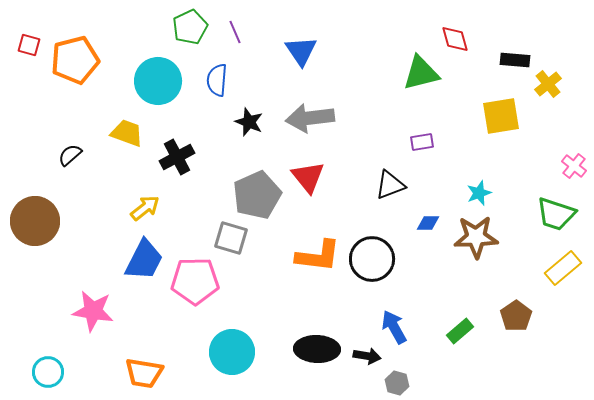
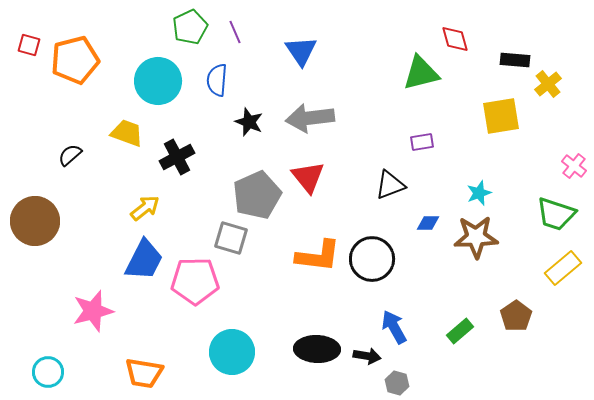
pink star at (93, 311): rotated 24 degrees counterclockwise
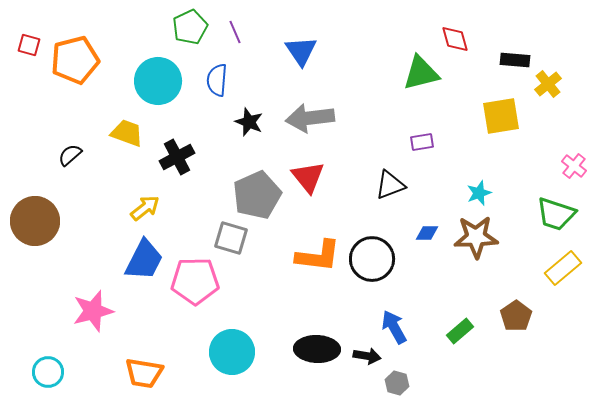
blue diamond at (428, 223): moved 1 px left, 10 px down
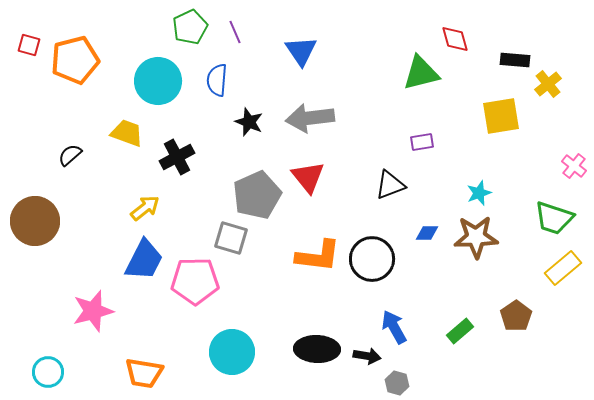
green trapezoid at (556, 214): moved 2 px left, 4 px down
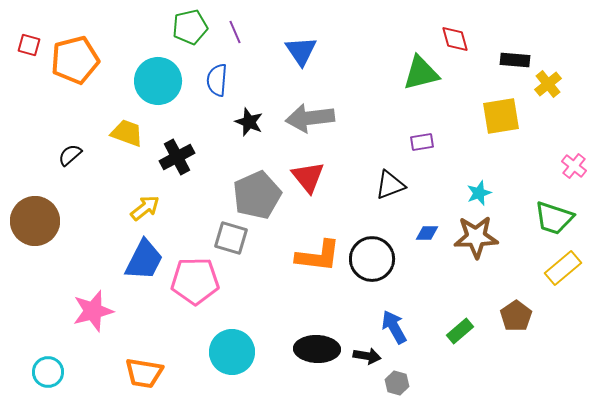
green pentagon at (190, 27): rotated 12 degrees clockwise
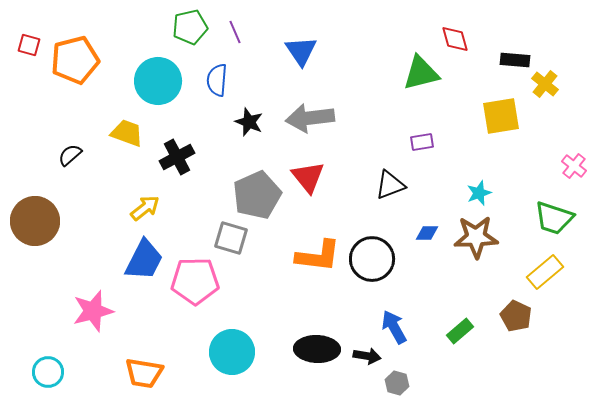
yellow cross at (548, 84): moved 3 px left; rotated 12 degrees counterclockwise
yellow rectangle at (563, 268): moved 18 px left, 4 px down
brown pentagon at (516, 316): rotated 12 degrees counterclockwise
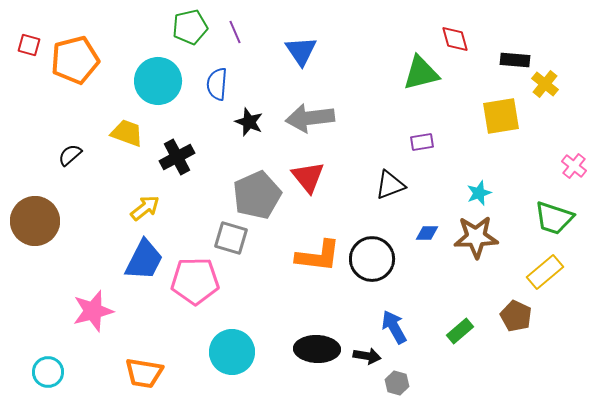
blue semicircle at (217, 80): moved 4 px down
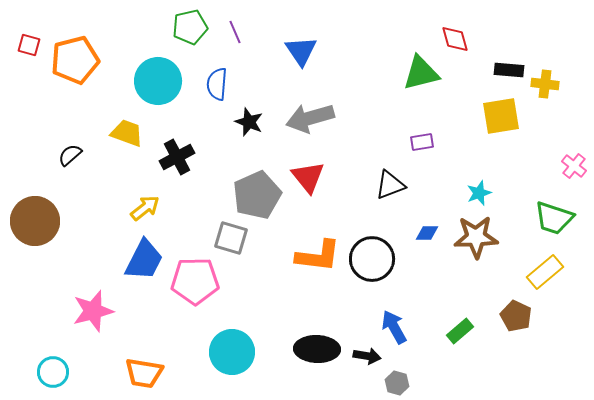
black rectangle at (515, 60): moved 6 px left, 10 px down
yellow cross at (545, 84): rotated 32 degrees counterclockwise
gray arrow at (310, 118): rotated 9 degrees counterclockwise
cyan circle at (48, 372): moved 5 px right
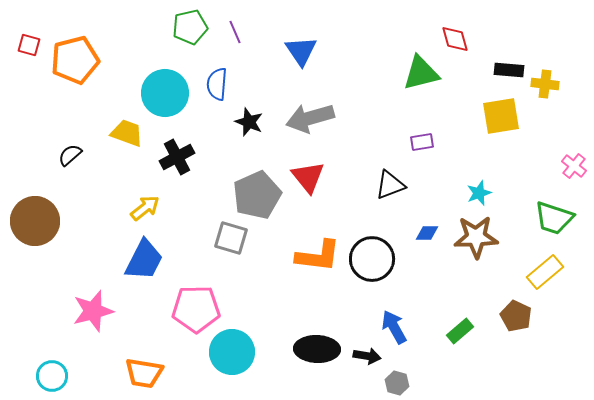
cyan circle at (158, 81): moved 7 px right, 12 px down
pink pentagon at (195, 281): moved 1 px right, 28 px down
cyan circle at (53, 372): moved 1 px left, 4 px down
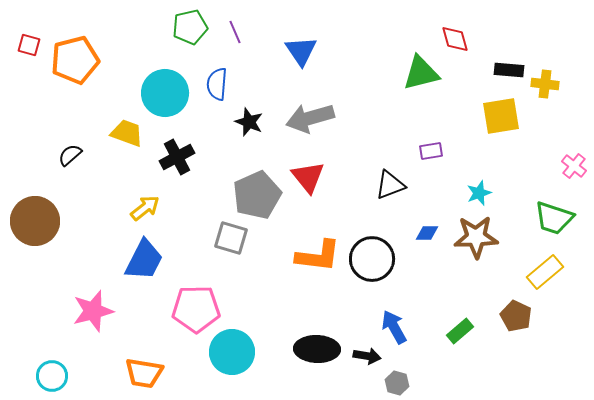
purple rectangle at (422, 142): moved 9 px right, 9 px down
